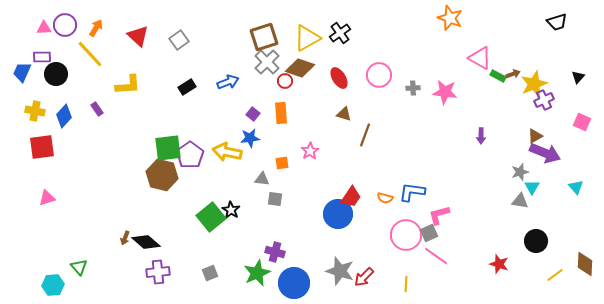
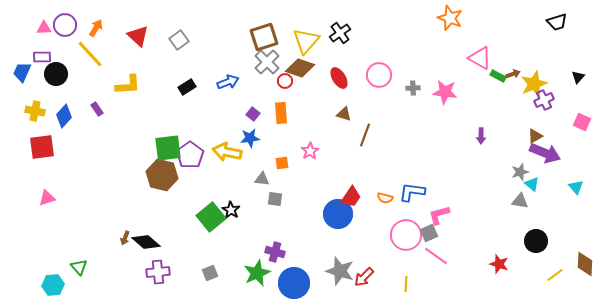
yellow triangle at (307, 38): moved 1 px left, 3 px down; rotated 20 degrees counterclockwise
cyan triangle at (532, 187): moved 3 px up; rotated 21 degrees counterclockwise
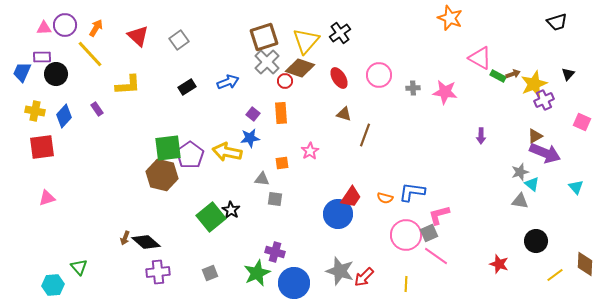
black triangle at (578, 77): moved 10 px left, 3 px up
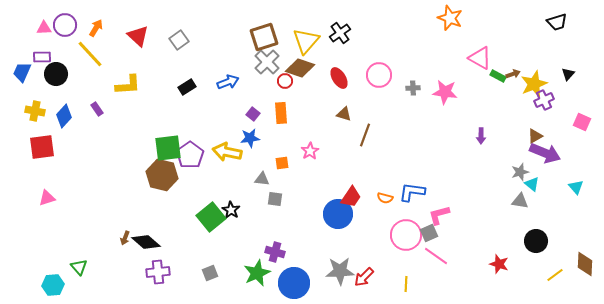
gray star at (340, 271): rotated 20 degrees counterclockwise
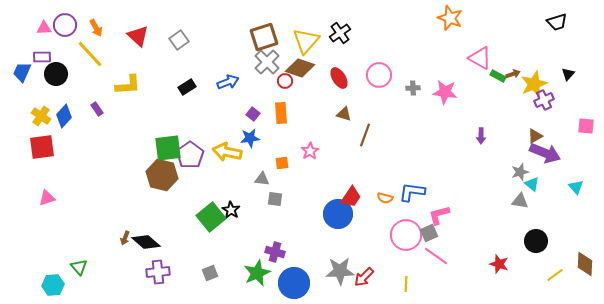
orange arrow at (96, 28): rotated 120 degrees clockwise
yellow cross at (35, 111): moved 6 px right, 5 px down; rotated 24 degrees clockwise
pink square at (582, 122): moved 4 px right, 4 px down; rotated 18 degrees counterclockwise
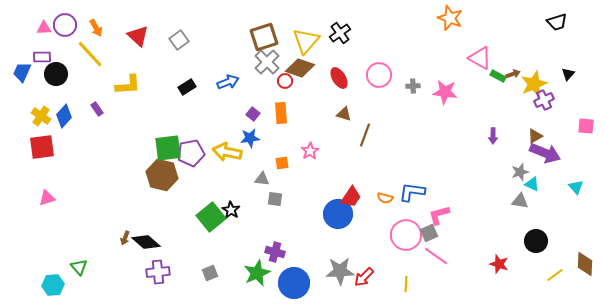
gray cross at (413, 88): moved 2 px up
purple arrow at (481, 136): moved 12 px right
purple pentagon at (190, 155): moved 1 px right, 2 px up; rotated 24 degrees clockwise
cyan triangle at (532, 184): rotated 14 degrees counterclockwise
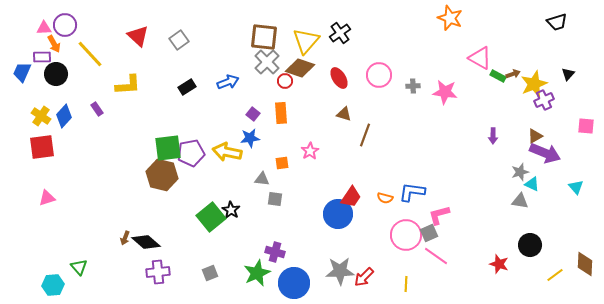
orange arrow at (96, 28): moved 42 px left, 16 px down
brown square at (264, 37): rotated 24 degrees clockwise
black circle at (536, 241): moved 6 px left, 4 px down
